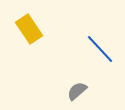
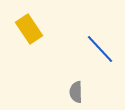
gray semicircle: moved 1 px left, 1 px down; rotated 50 degrees counterclockwise
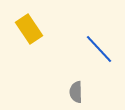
blue line: moved 1 px left
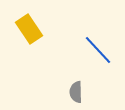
blue line: moved 1 px left, 1 px down
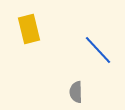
yellow rectangle: rotated 20 degrees clockwise
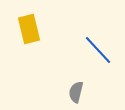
gray semicircle: rotated 15 degrees clockwise
